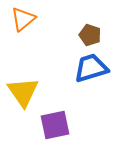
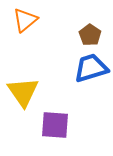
orange triangle: moved 2 px right, 1 px down
brown pentagon: rotated 15 degrees clockwise
purple square: rotated 16 degrees clockwise
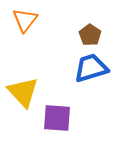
orange triangle: rotated 12 degrees counterclockwise
yellow triangle: rotated 8 degrees counterclockwise
purple square: moved 2 px right, 7 px up
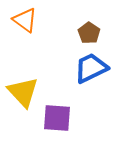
orange triangle: rotated 32 degrees counterclockwise
brown pentagon: moved 1 px left, 2 px up
blue trapezoid: rotated 9 degrees counterclockwise
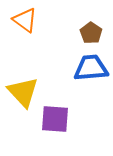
brown pentagon: moved 2 px right
blue trapezoid: rotated 21 degrees clockwise
purple square: moved 2 px left, 1 px down
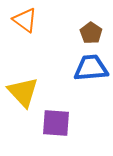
purple square: moved 1 px right, 4 px down
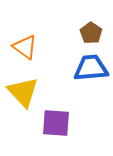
orange triangle: moved 27 px down
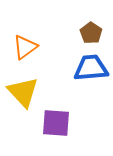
orange triangle: rotated 48 degrees clockwise
